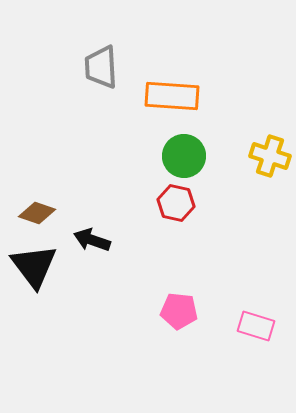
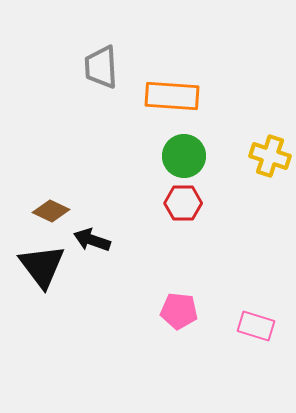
red hexagon: moved 7 px right; rotated 12 degrees counterclockwise
brown diamond: moved 14 px right, 2 px up; rotated 6 degrees clockwise
black triangle: moved 8 px right
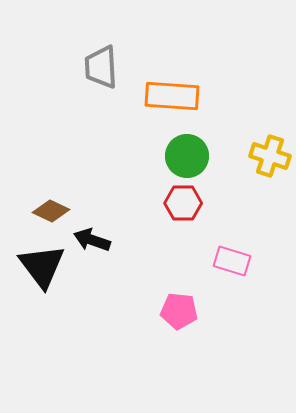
green circle: moved 3 px right
pink rectangle: moved 24 px left, 65 px up
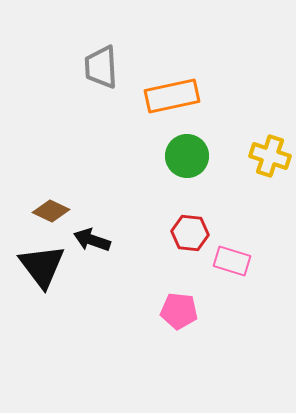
orange rectangle: rotated 16 degrees counterclockwise
red hexagon: moved 7 px right, 30 px down; rotated 6 degrees clockwise
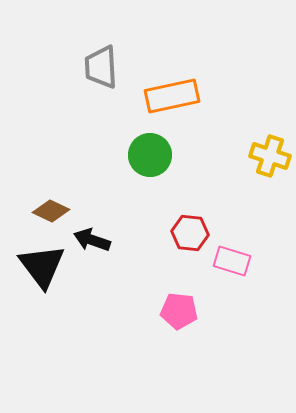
green circle: moved 37 px left, 1 px up
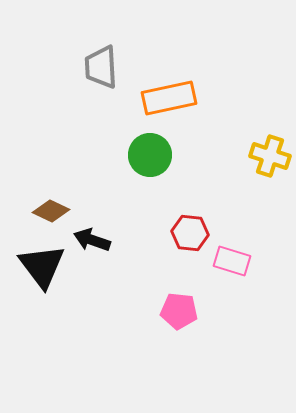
orange rectangle: moved 3 px left, 2 px down
